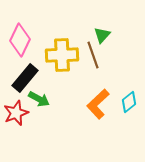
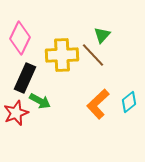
pink diamond: moved 2 px up
brown line: rotated 24 degrees counterclockwise
black rectangle: rotated 16 degrees counterclockwise
green arrow: moved 1 px right, 2 px down
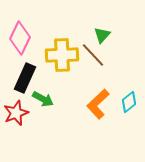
green arrow: moved 3 px right, 2 px up
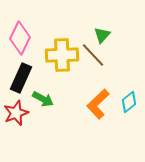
black rectangle: moved 4 px left
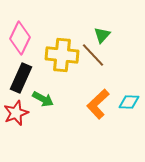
yellow cross: rotated 8 degrees clockwise
cyan diamond: rotated 40 degrees clockwise
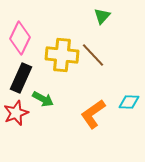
green triangle: moved 19 px up
orange L-shape: moved 5 px left, 10 px down; rotated 8 degrees clockwise
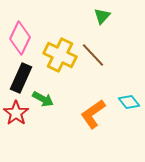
yellow cross: moved 2 px left; rotated 20 degrees clockwise
cyan diamond: rotated 50 degrees clockwise
red star: rotated 15 degrees counterclockwise
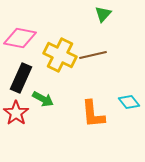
green triangle: moved 1 px right, 2 px up
pink diamond: rotated 76 degrees clockwise
brown line: rotated 60 degrees counterclockwise
orange L-shape: rotated 60 degrees counterclockwise
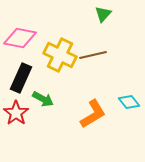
orange L-shape: rotated 116 degrees counterclockwise
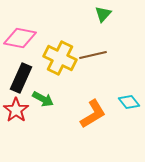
yellow cross: moved 3 px down
red star: moved 3 px up
